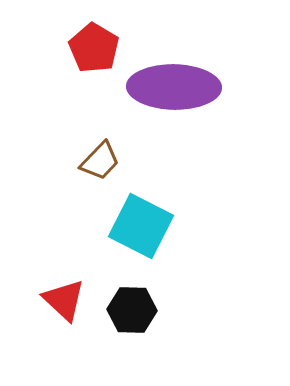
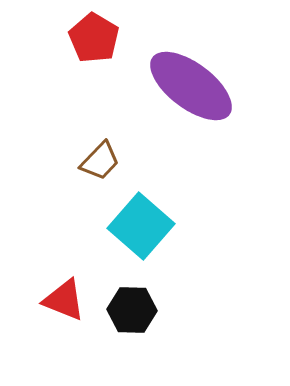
red pentagon: moved 10 px up
purple ellipse: moved 17 px right, 1 px up; rotated 36 degrees clockwise
cyan square: rotated 14 degrees clockwise
red triangle: rotated 21 degrees counterclockwise
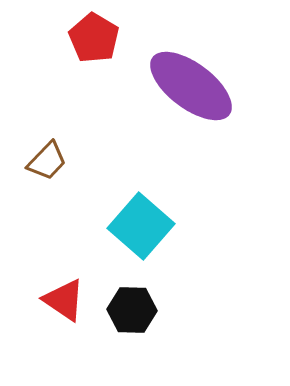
brown trapezoid: moved 53 px left
red triangle: rotated 12 degrees clockwise
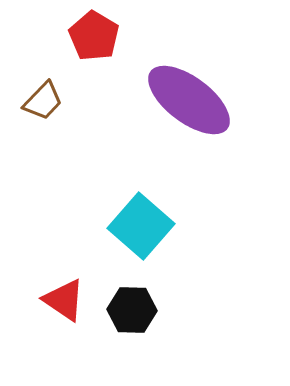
red pentagon: moved 2 px up
purple ellipse: moved 2 px left, 14 px down
brown trapezoid: moved 4 px left, 60 px up
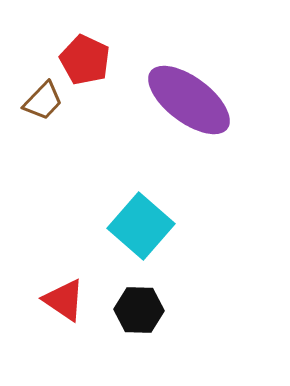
red pentagon: moved 9 px left, 24 px down; rotated 6 degrees counterclockwise
black hexagon: moved 7 px right
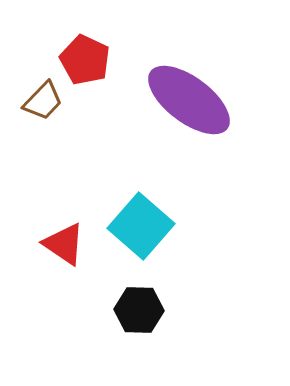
red triangle: moved 56 px up
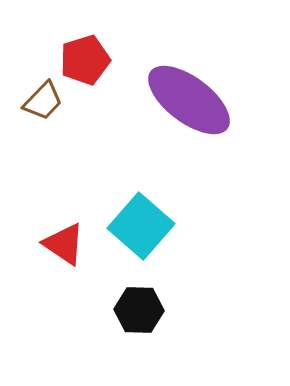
red pentagon: rotated 30 degrees clockwise
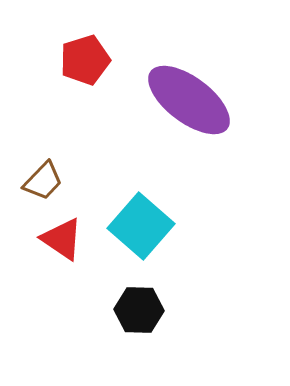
brown trapezoid: moved 80 px down
red triangle: moved 2 px left, 5 px up
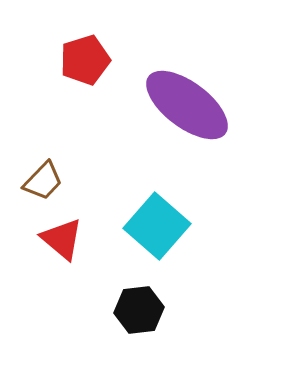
purple ellipse: moved 2 px left, 5 px down
cyan square: moved 16 px right
red triangle: rotated 6 degrees clockwise
black hexagon: rotated 9 degrees counterclockwise
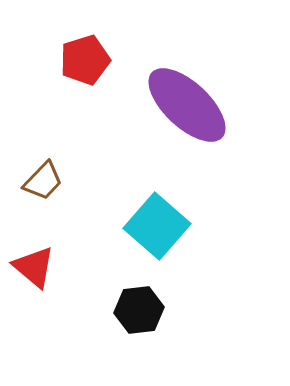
purple ellipse: rotated 6 degrees clockwise
red triangle: moved 28 px left, 28 px down
